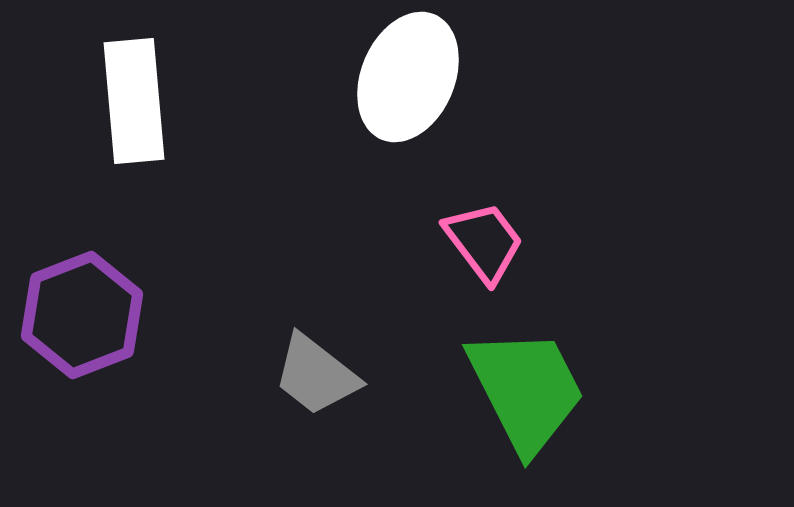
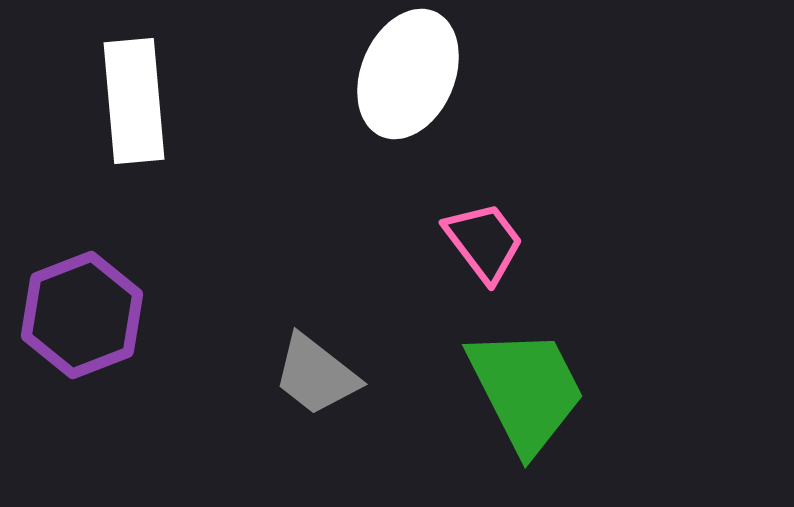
white ellipse: moved 3 px up
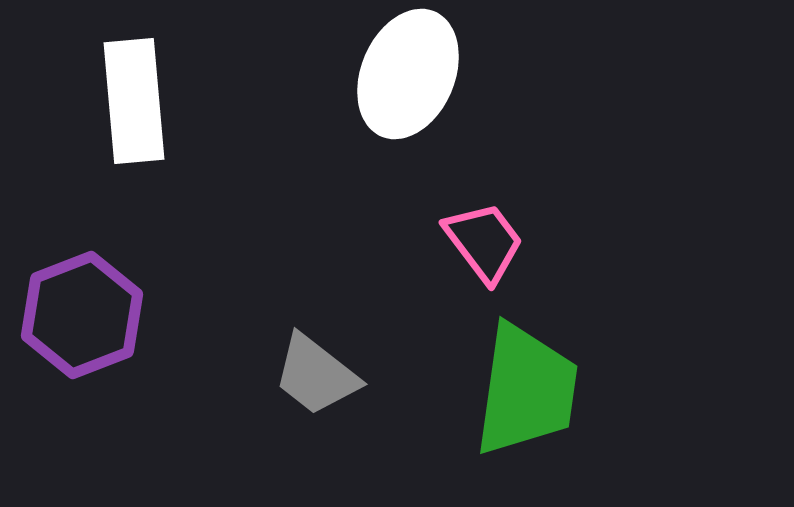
green trapezoid: rotated 35 degrees clockwise
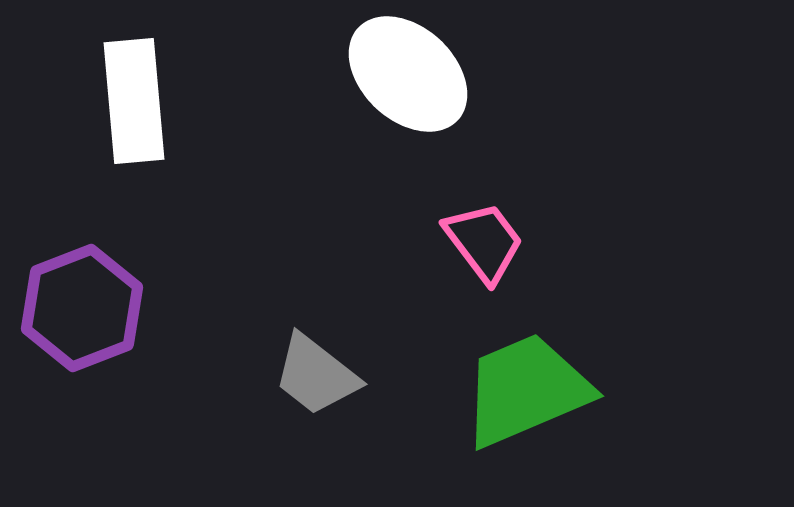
white ellipse: rotated 70 degrees counterclockwise
purple hexagon: moved 7 px up
green trapezoid: rotated 121 degrees counterclockwise
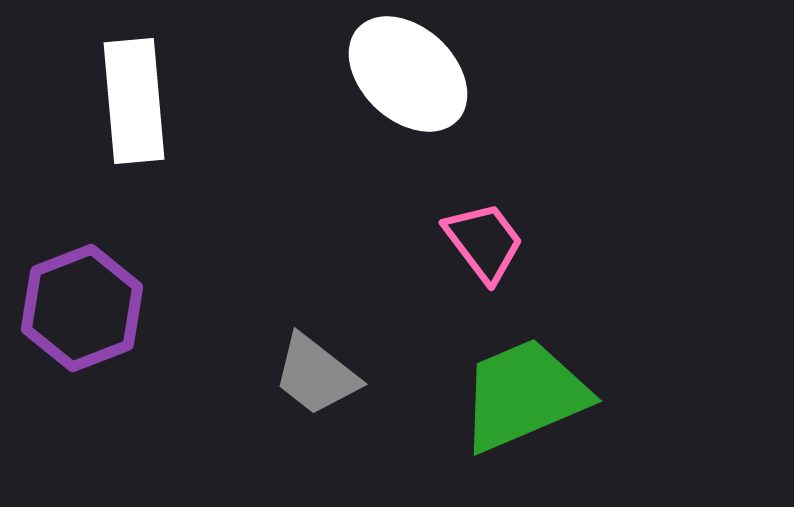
green trapezoid: moved 2 px left, 5 px down
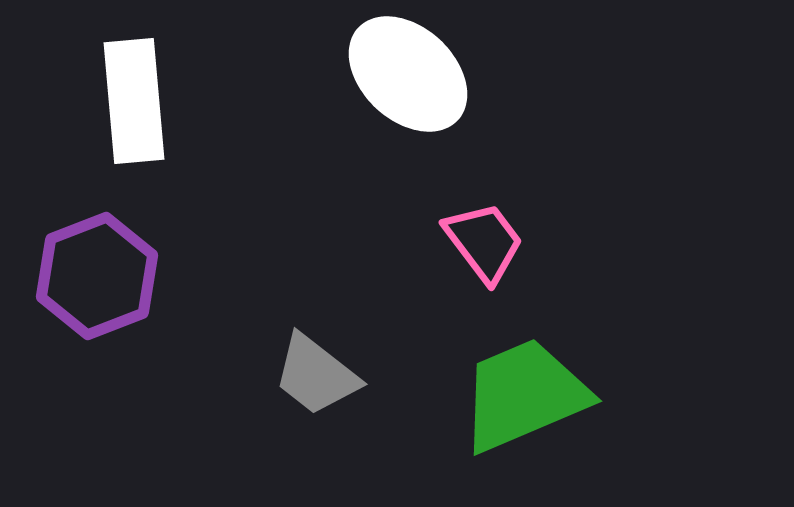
purple hexagon: moved 15 px right, 32 px up
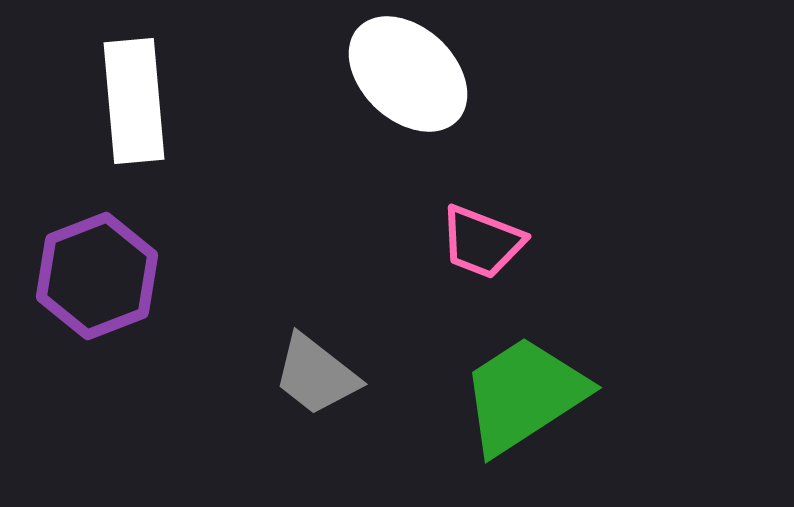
pink trapezoid: moved 2 px left; rotated 148 degrees clockwise
green trapezoid: rotated 10 degrees counterclockwise
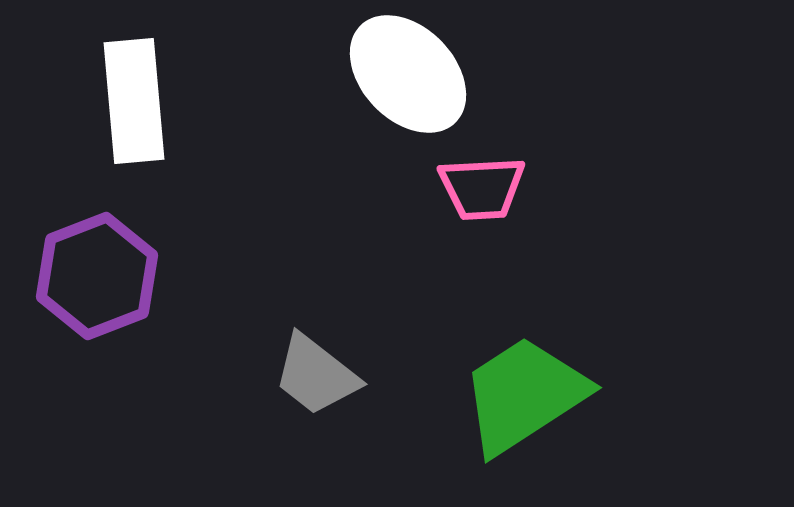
white ellipse: rotated 3 degrees clockwise
pink trapezoid: moved 54 px up; rotated 24 degrees counterclockwise
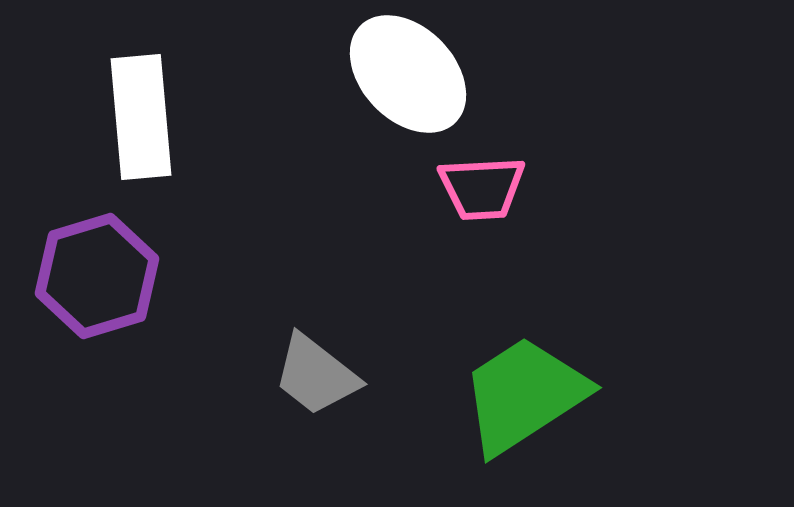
white rectangle: moved 7 px right, 16 px down
purple hexagon: rotated 4 degrees clockwise
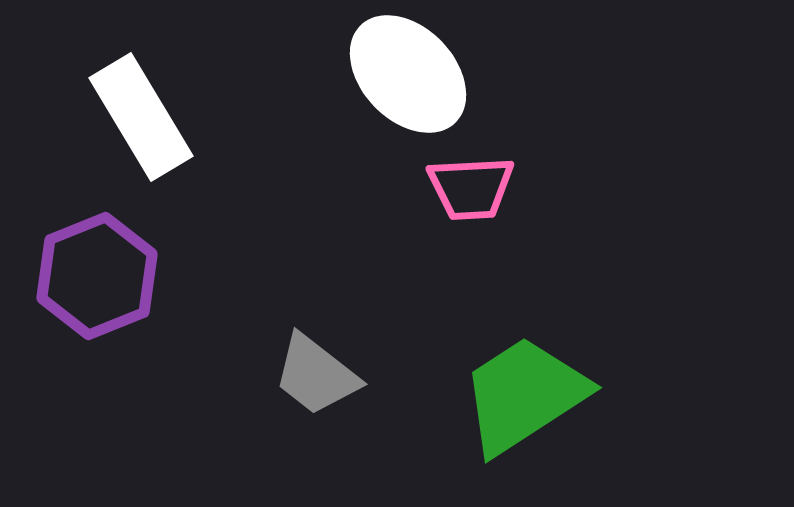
white rectangle: rotated 26 degrees counterclockwise
pink trapezoid: moved 11 px left
purple hexagon: rotated 5 degrees counterclockwise
